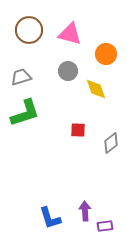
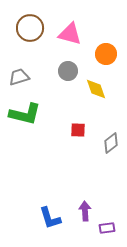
brown circle: moved 1 px right, 2 px up
gray trapezoid: moved 2 px left
green L-shape: moved 1 px down; rotated 32 degrees clockwise
purple rectangle: moved 2 px right, 2 px down
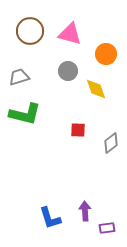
brown circle: moved 3 px down
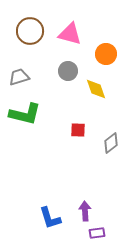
purple rectangle: moved 10 px left, 5 px down
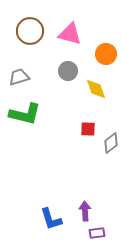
red square: moved 10 px right, 1 px up
blue L-shape: moved 1 px right, 1 px down
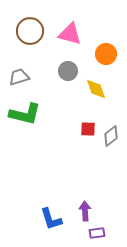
gray diamond: moved 7 px up
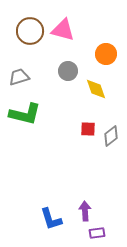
pink triangle: moved 7 px left, 4 px up
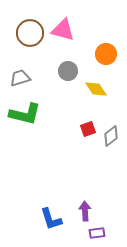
brown circle: moved 2 px down
gray trapezoid: moved 1 px right, 1 px down
yellow diamond: rotated 15 degrees counterclockwise
red square: rotated 21 degrees counterclockwise
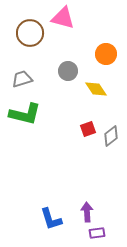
pink triangle: moved 12 px up
gray trapezoid: moved 2 px right, 1 px down
purple arrow: moved 2 px right, 1 px down
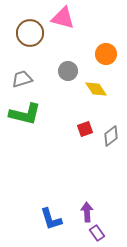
red square: moved 3 px left
purple rectangle: rotated 63 degrees clockwise
